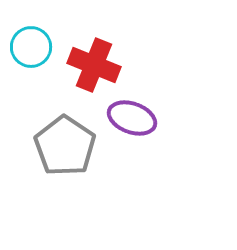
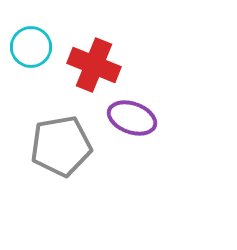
gray pentagon: moved 4 px left; rotated 28 degrees clockwise
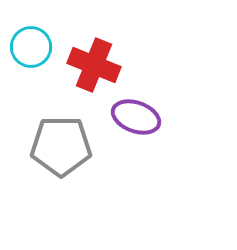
purple ellipse: moved 4 px right, 1 px up
gray pentagon: rotated 10 degrees clockwise
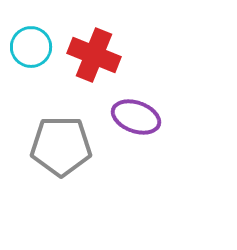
red cross: moved 10 px up
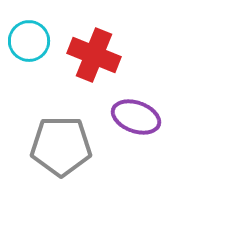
cyan circle: moved 2 px left, 6 px up
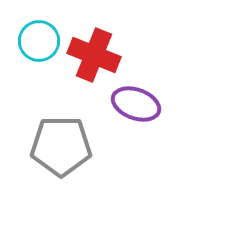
cyan circle: moved 10 px right
purple ellipse: moved 13 px up
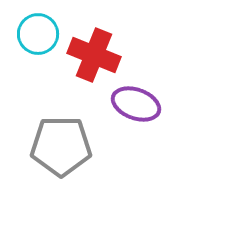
cyan circle: moved 1 px left, 7 px up
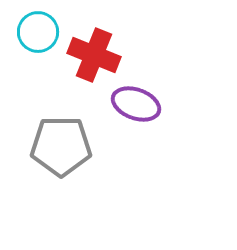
cyan circle: moved 2 px up
